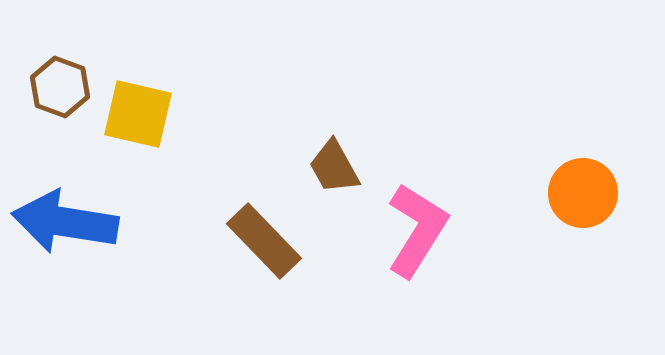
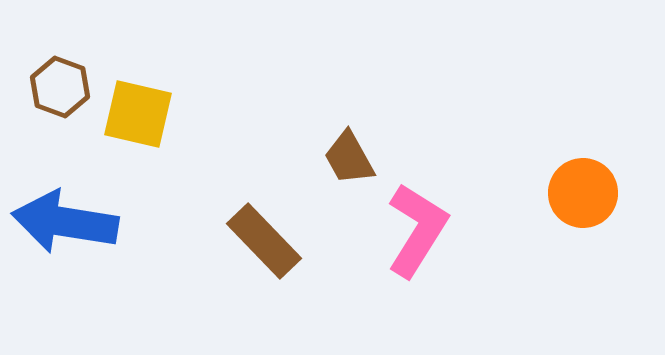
brown trapezoid: moved 15 px right, 9 px up
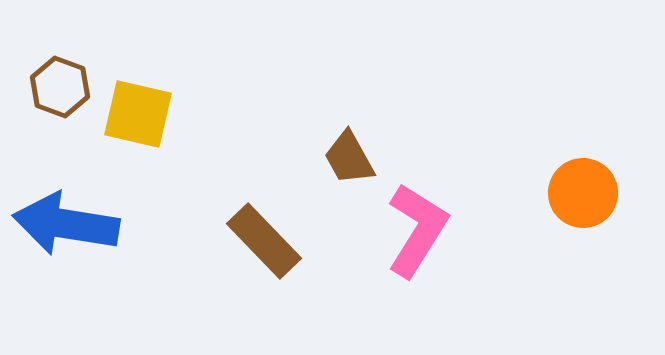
blue arrow: moved 1 px right, 2 px down
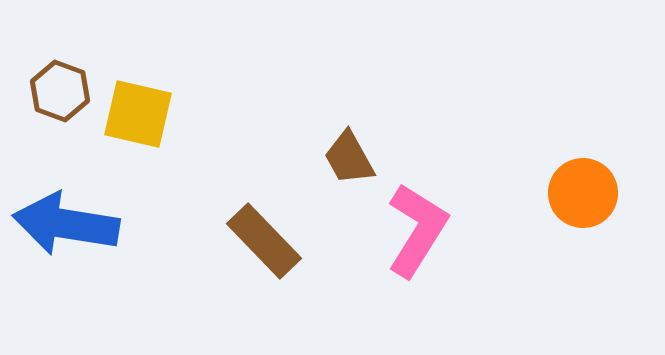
brown hexagon: moved 4 px down
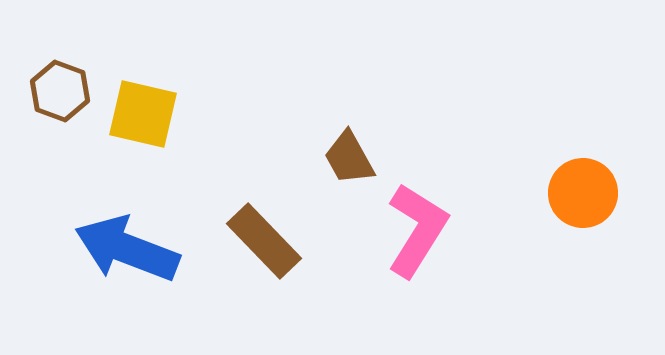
yellow square: moved 5 px right
blue arrow: moved 61 px right, 25 px down; rotated 12 degrees clockwise
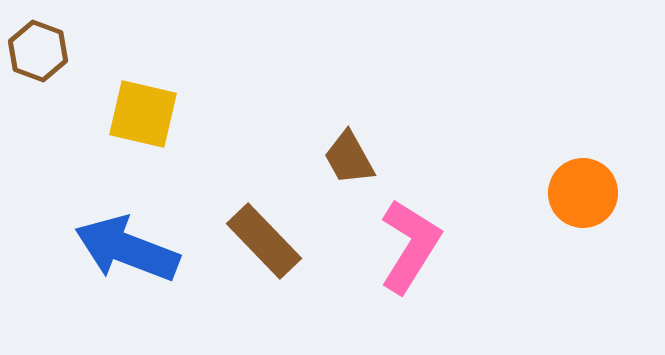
brown hexagon: moved 22 px left, 40 px up
pink L-shape: moved 7 px left, 16 px down
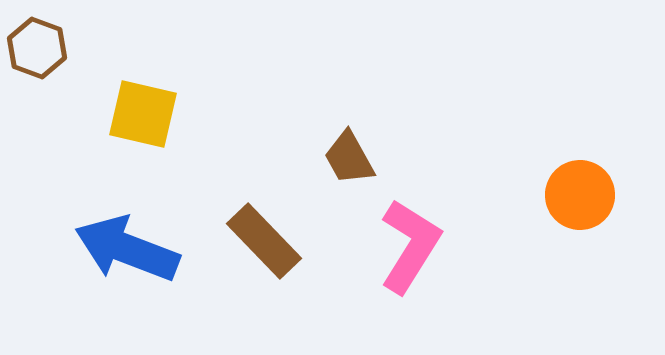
brown hexagon: moved 1 px left, 3 px up
orange circle: moved 3 px left, 2 px down
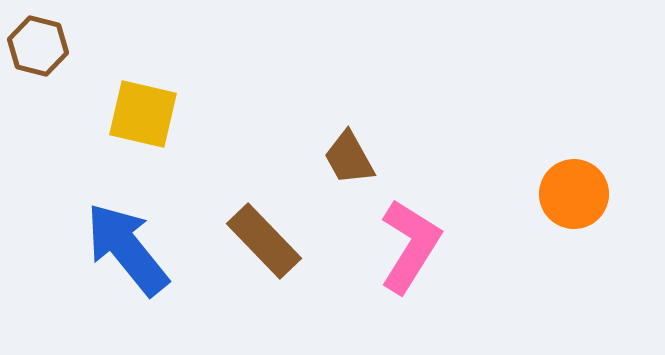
brown hexagon: moved 1 px right, 2 px up; rotated 6 degrees counterclockwise
orange circle: moved 6 px left, 1 px up
blue arrow: rotated 30 degrees clockwise
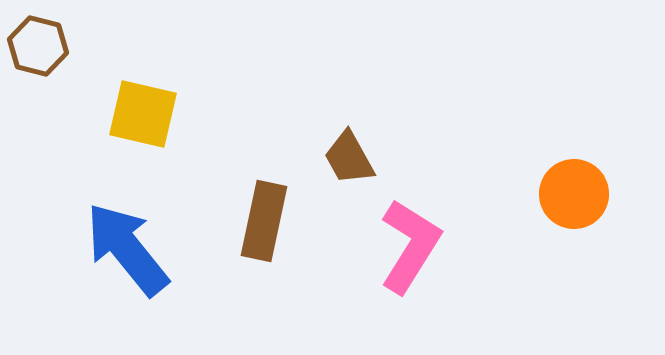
brown rectangle: moved 20 px up; rotated 56 degrees clockwise
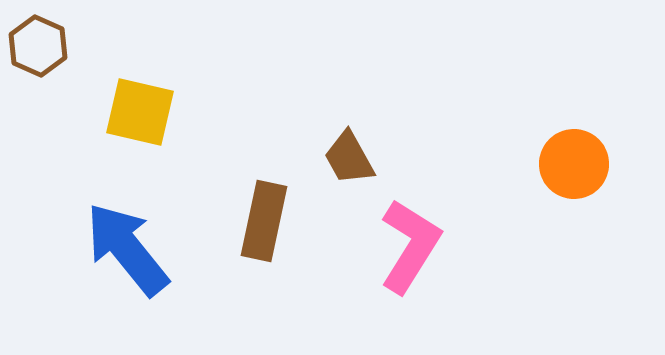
brown hexagon: rotated 10 degrees clockwise
yellow square: moved 3 px left, 2 px up
orange circle: moved 30 px up
